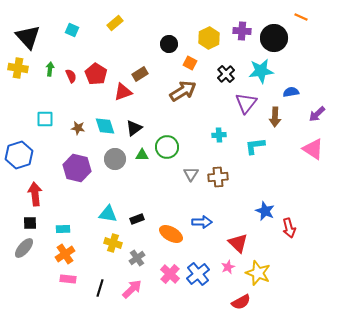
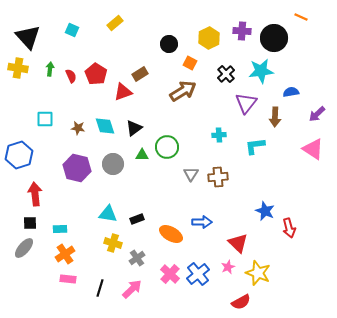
gray circle at (115, 159): moved 2 px left, 5 px down
cyan rectangle at (63, 229): moved 3 px left
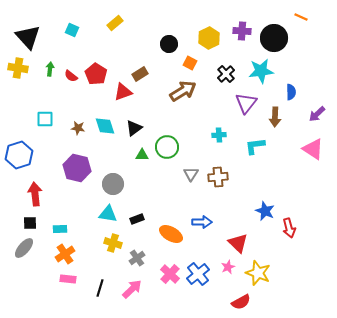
red semicircle at (71, 76): rotated 152 degrees clockwise
blue semicircle at (291, 92): rotated 98 degrees clockwise
gray circle at (113, 164): moved 20 px down
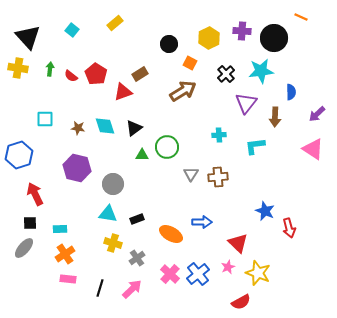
cyan square at (72, 30): rotated 16 degrees clockwise
red arrow at (35, 194): rotated 20 degrees counterclockwise
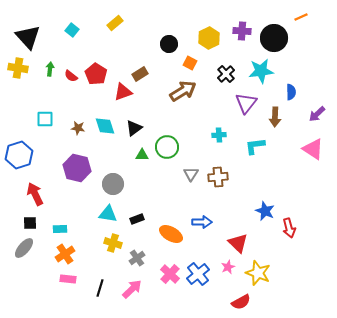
orange line at (301, 17): rotated 48 degrees counterclockwise
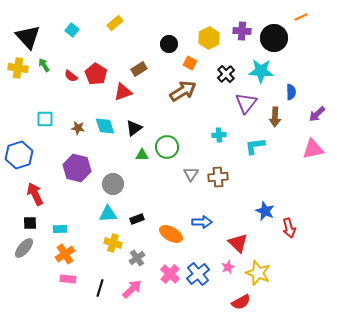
green arrow at (50, 69): moved 6 px left, 4 px up; rotated 40 degrees counterclockwise
cyan star at (261, 71): rotated 10 degrees clockwise
brown rectangle at (140, 74): moved 1 px left, 5 px up
pink triangle at (313, 149): rotated 45 degrees counterclockwise
cyan triangle at (108, 214): rotated 12 degrees counterclockwise
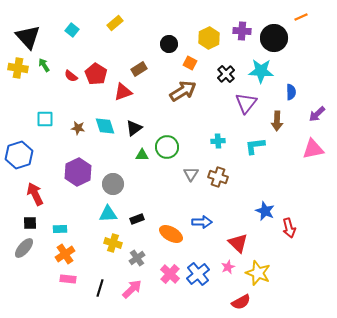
brown arrow at (275, 117): moved 2 px right, 4 px down
cyan cross at (219, 135): moved 1 px left, 6 px down
purple hexagon at (77, 168): moved 1 px right, 4 px down; rotated 20 degrees clockwise
brown cross at (218, 177): rotated 24 degrees clockwise
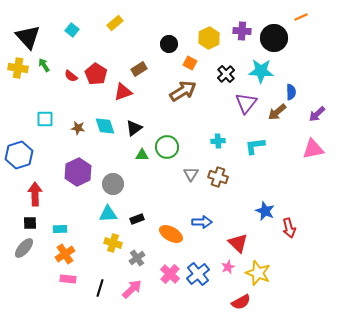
brown arrow at (277, 121): moved 9 px up; rotated 48 degrees clockwise
red arrow at (35, 194): rotated 25 degrees clockwise
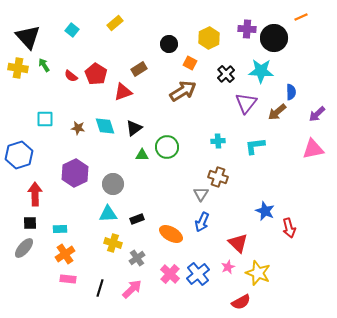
purple cross at (242, 31): moved 5 px right, 2 px up
purple hexagon at (78, 172): moved 3 px left, 1 px down
gray triangle at (191, 174): moved 10 px right, 20 px down
blue arrow at (202, 222): rotated 114 degrees clockwise
